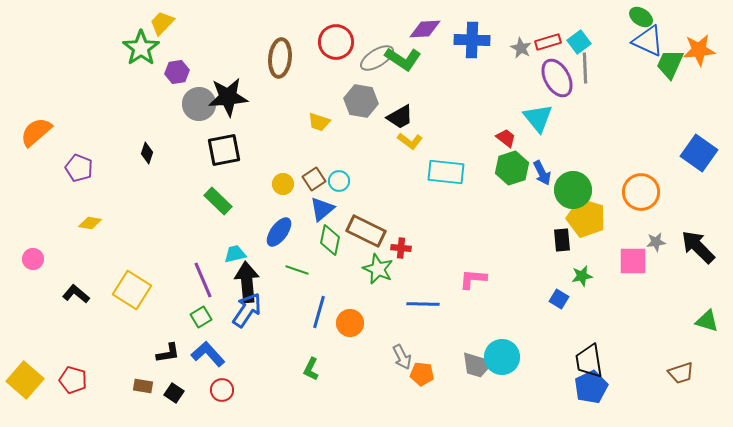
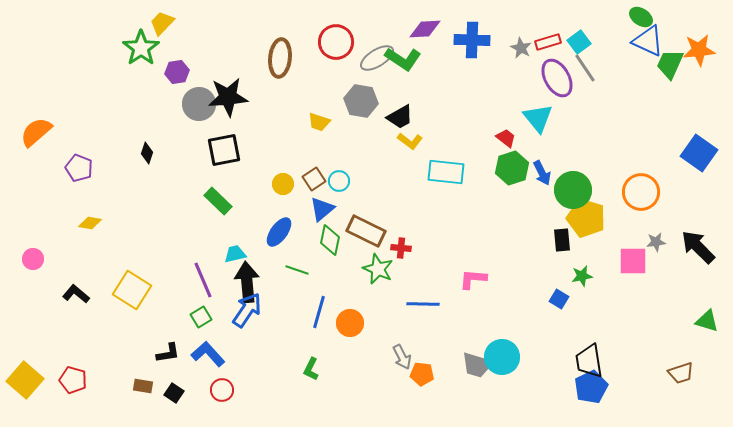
gray line at (585, 68): rotated 32 degrees counterclockwise
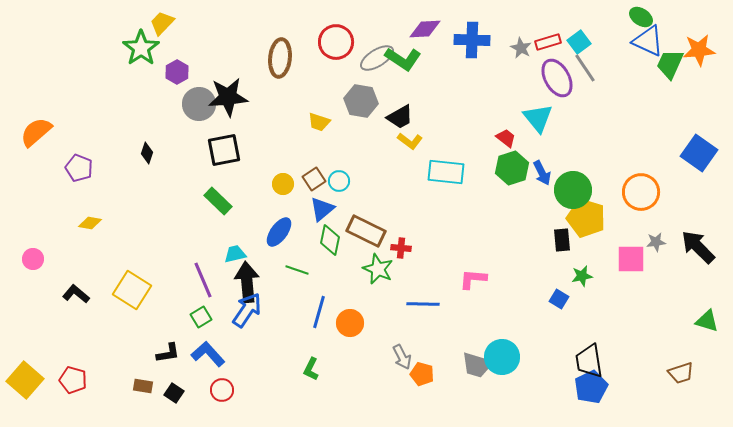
purple hexagon at (177, 72): rotated 20 degrees counterclockwise
pink square at (633, 261): moved 2 px left, 2 px up
orange pentagon at (422, 374): rotated 10 degrees clockwise
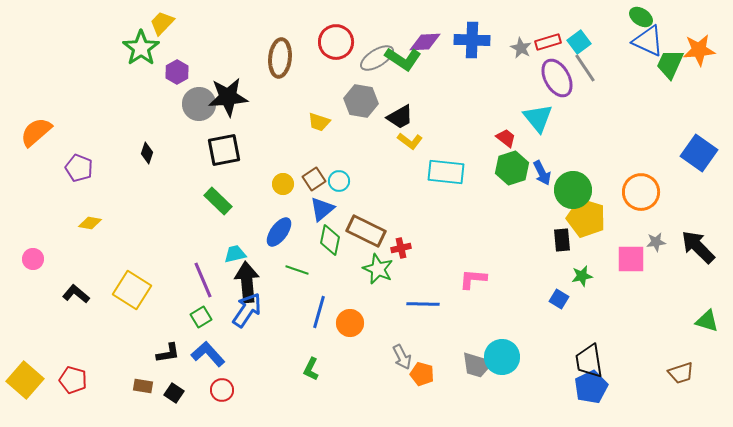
purple diamond at (425, 29): moved 13 px down
red cross at (401, 248): rotated 18 degrees counterclockwise
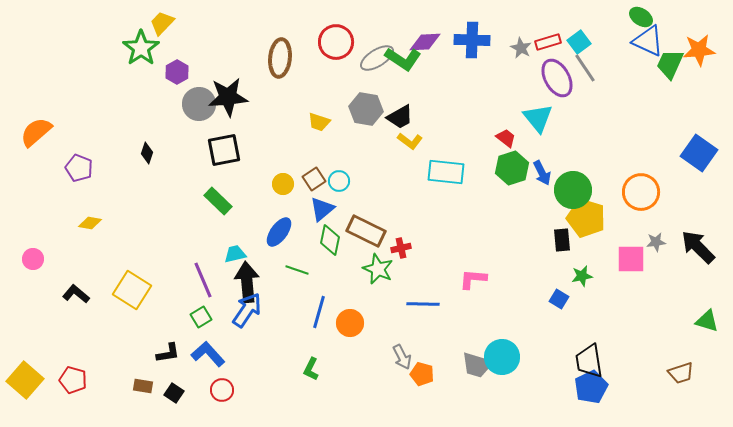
gray hexagon at (361, 101): moved 5 px right, 8 px down
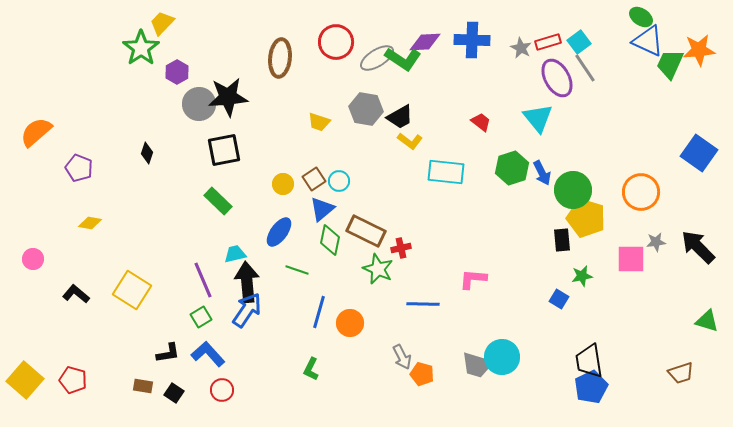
red trapezoid at (506, 138): moved 25 px left, 16 px up
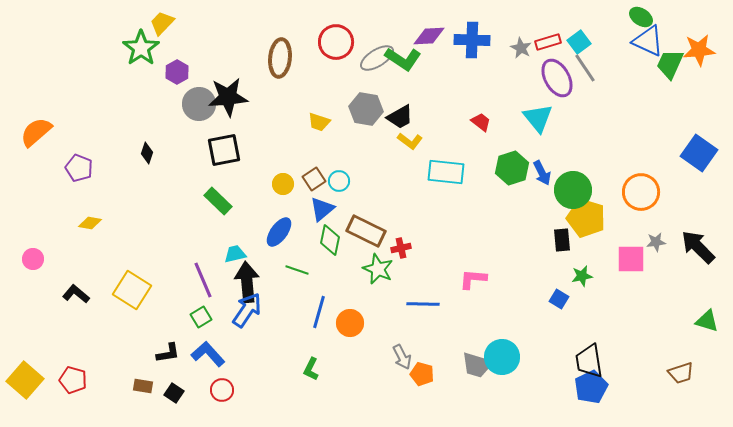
purple diamond at (425, 42): moved 4 px right, 6 px up
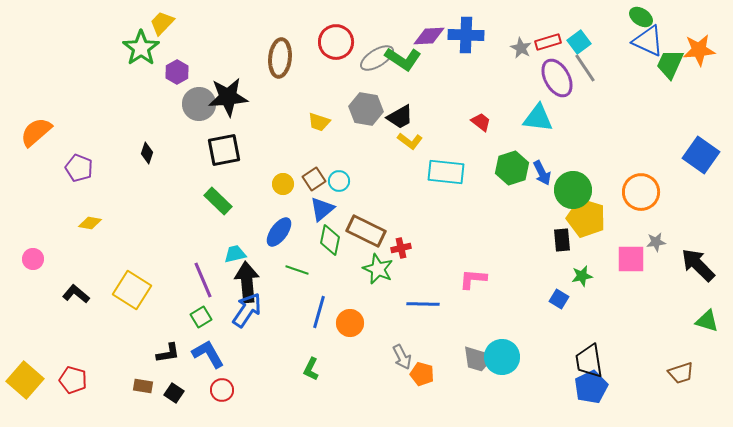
blue cross at (472, 40): moved 6 px left, 5 px up
cyan triangle at (538, 118): rotated 44 degrees counterclockwise
blue square at (699, 153): moved 2 px right, 2 px down
black arrow at (698, 247): moved 18 px down
blue L-shape at (208, 354): rotated 12 degrees clockwise
gray trapezoid at (477, 365): moved 1 px right, 6 px up
